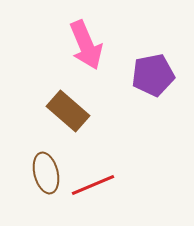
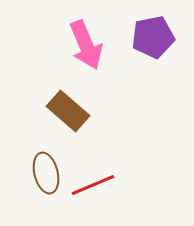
purple pentagon: moved 38 px up
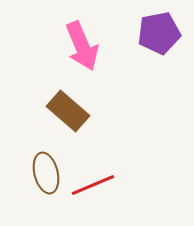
purple pentagon: moved 6 px right, 4 px up
pink arrow: moved 4 px left, 1 px down
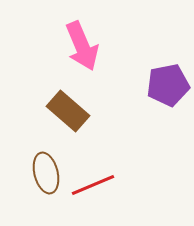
purple pentagon: moved 9 px right, 52 px down
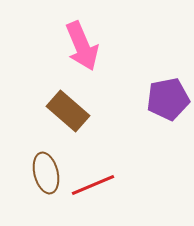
purple pentagon: moved 14 px down
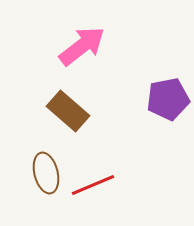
pink arrow: rotated 105 degrees counterclockwise
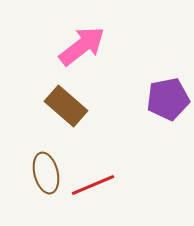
brown rectangle: moved 2 px left, 5 px up
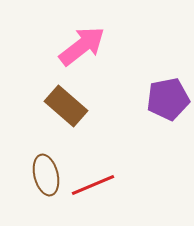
brown ellipse: moved 2 px down
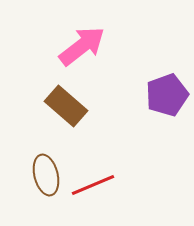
purple pentagon: moved 1 px left, 4 px up; rotated 9 degrees counterclockwise
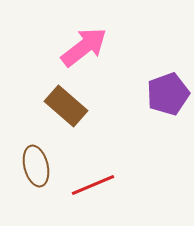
pink arrow: moved 2 px right, 1 px down
purple pentagon: moved 1 px right, 1 px up
brown ellipse: moved 10 px left, 9 px up
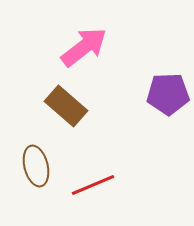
purple pentagon: rotated 18 degrees clockwise
